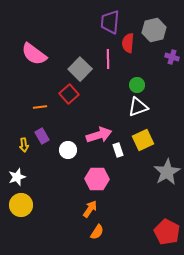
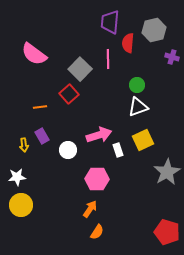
white star: rotated 12 degrees clockwise
red pentagon: rotated 10 degrees counterclockwise
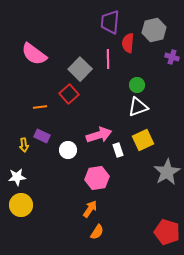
purple rectangle: rotated 35 degrees counterclockwise
pink hexagon: moved 1 px up; rotated 10 degrees counterclockwise
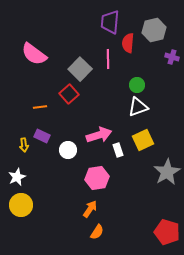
white star: rotated 18 degrees counterclockwise
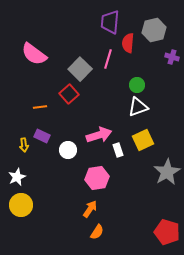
pink line: rotated 18 degrees clockwise
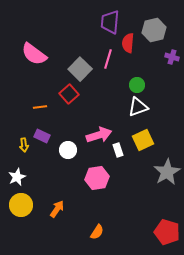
orange arrow: moved 33 px left
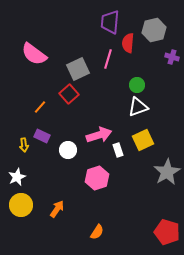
gray square: moved 2 px left; rotated 20 degrees clockwise
orange line: rotated 40 degrees counterclockwise
pink hexagon: rotated 10 degrees counterclockwise
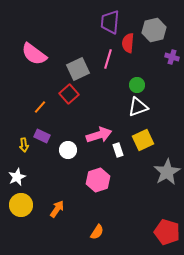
pink hexagon: moved 1 px right, 2 px down
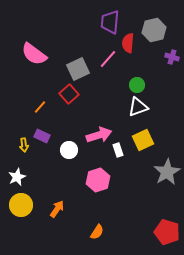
pink line: rotated 24 degrees clockwise
white circle: moved 1 px right
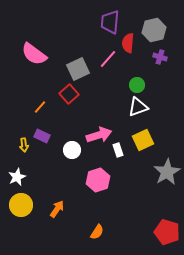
purple cross: moved 12 px left
white circle: moved 3 px right
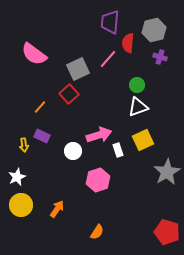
white circle: moved 1 px right, 1 px down
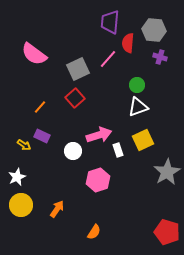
gray hexagon: rotated 20 degrees clockwise
red square: moved 6 px right, 4 px down
yellow arrow: rotated 48 degrees counterclockwise
orange semicircle: moved 3 px left
